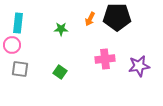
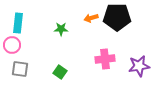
orange arrow: moved 1 px right, 1 px up; rotated 48 degrees clockwise
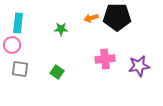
green square: moved 3 px left
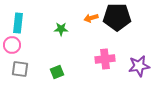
green square: rotated 32 degrees clockwise
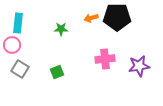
gray square: rotated 24 degrees clockwise
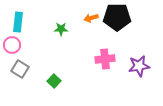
cyan rectangle: moved 1 px up
green square: moved 3 px left, 9 px down; rotated 24 degrees counterclockwise
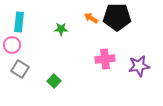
orange arrow: rotated 48 degrees clockwise
cyan rectangle: moved 1 px right
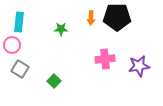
orange arrow: rotated 120 degrees counterclockwise
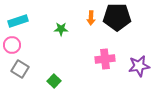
cyan rectangle: moved 1 px left, 1 px up; rotated 66 degrees clockwise
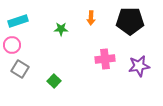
black pentagon: moved 13 px right, 4 px down
